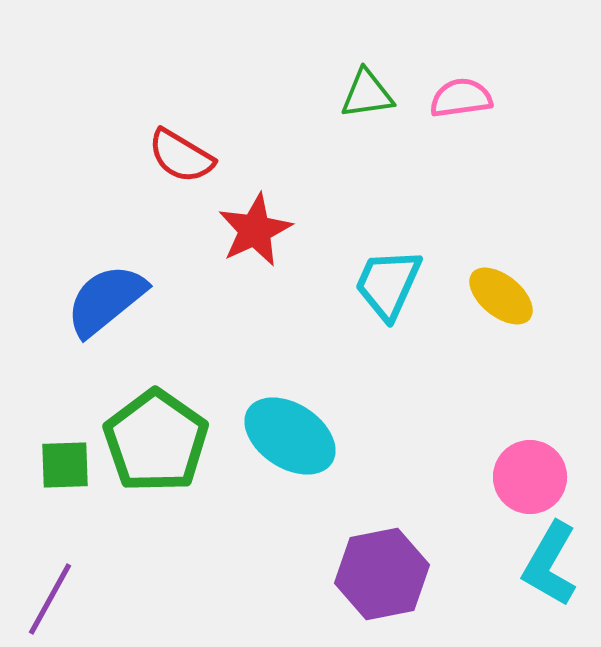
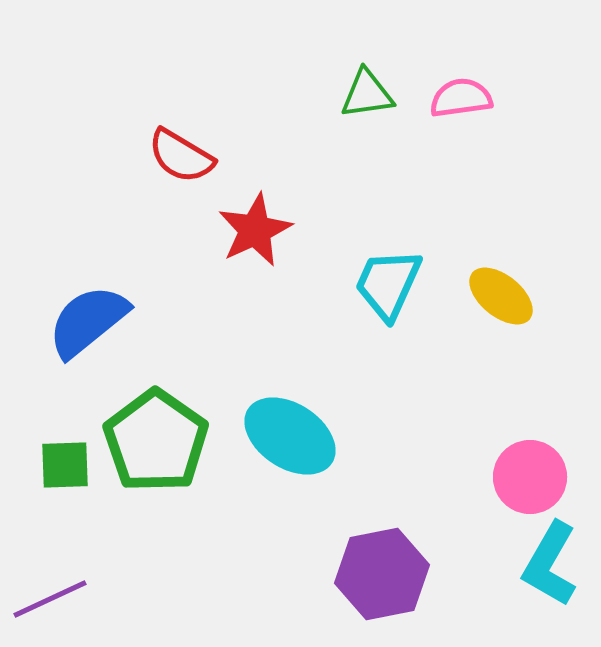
blue semicircle: moved 18 px left, 21 px down
purple line: rotated 36 degrees clockwise
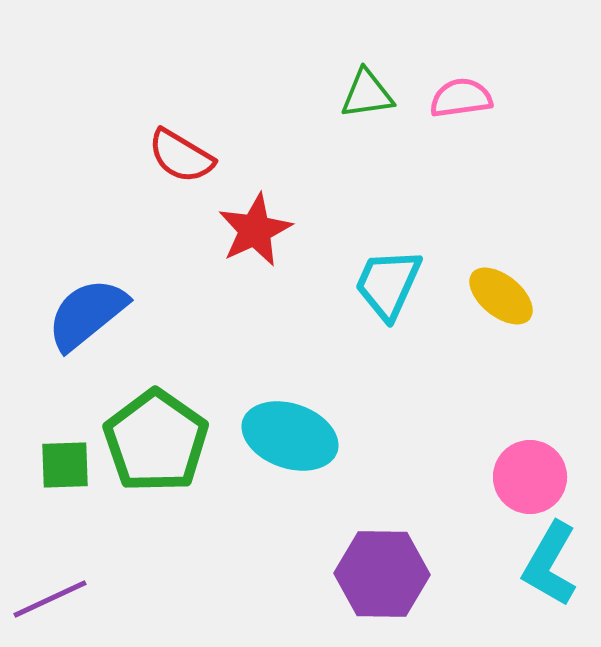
blue semicircle: moved 1 px left, 7 px up
cyan ellipse: rotated 14 degrees counterclockwise
purple hexagon: rotated 12 degrees clockwise
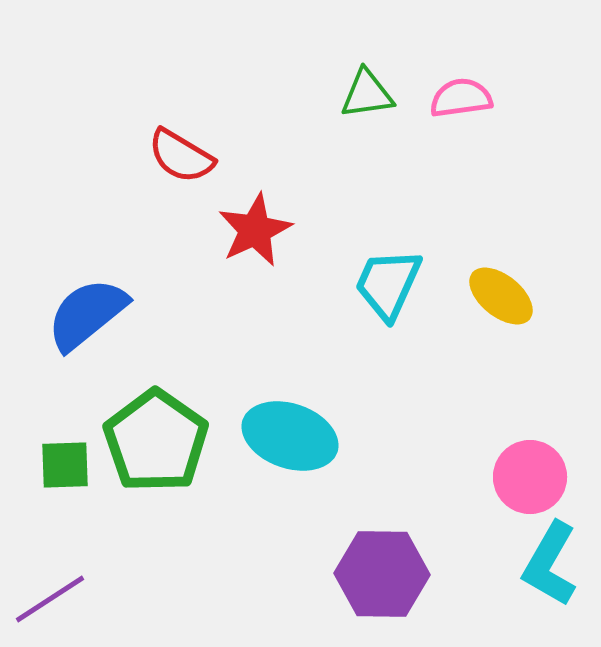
purple line: rotated 8 degrees counterclockwise
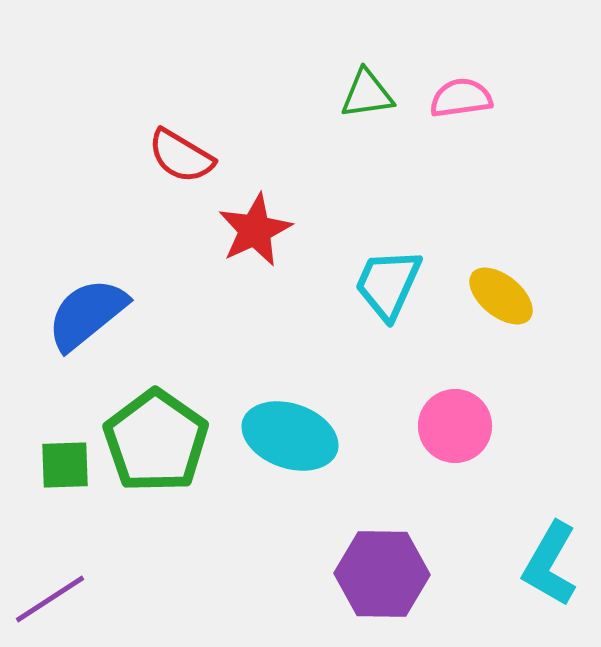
pink circle: moved 75 px left, 51 px up
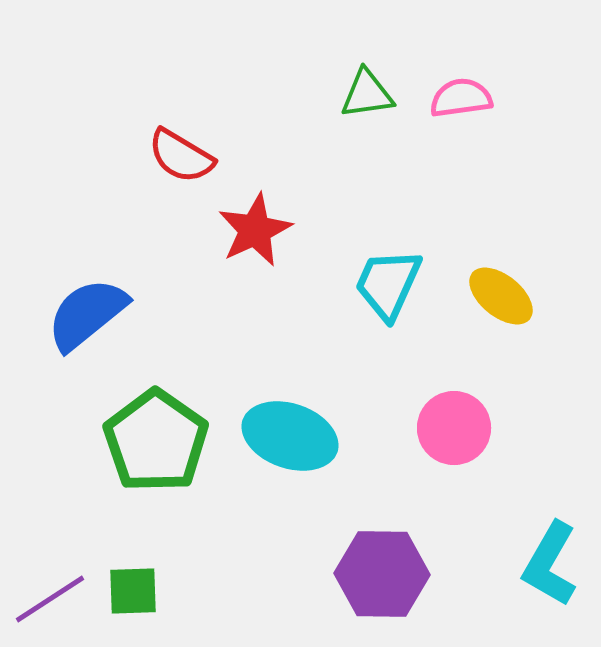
pink circle: moved 1 px left, 2 px down
green square: moved 68 px right, 126 px down
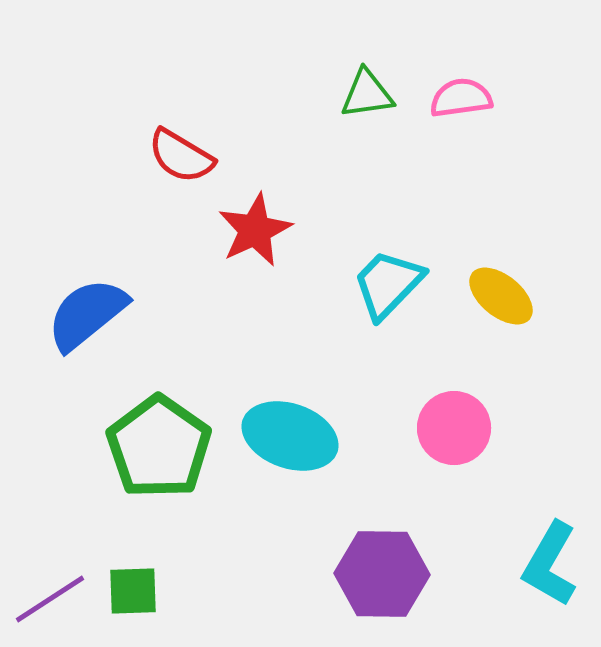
cyan trapezoid: rotated 20 degrees clockwise
green pentagon: moved 3 px right, 6 px down
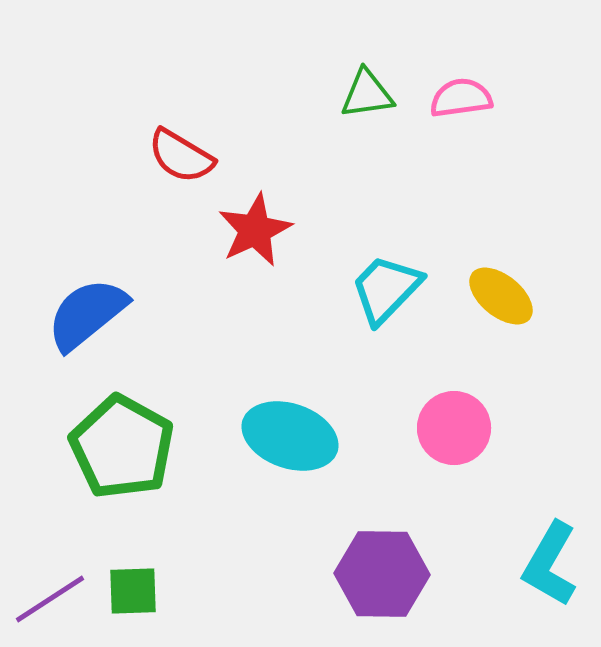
cyan trapezoid: moved 2 px left, 5 px down
green pentagon: moved 37 px left; rotated 6 degrees counterclockwise
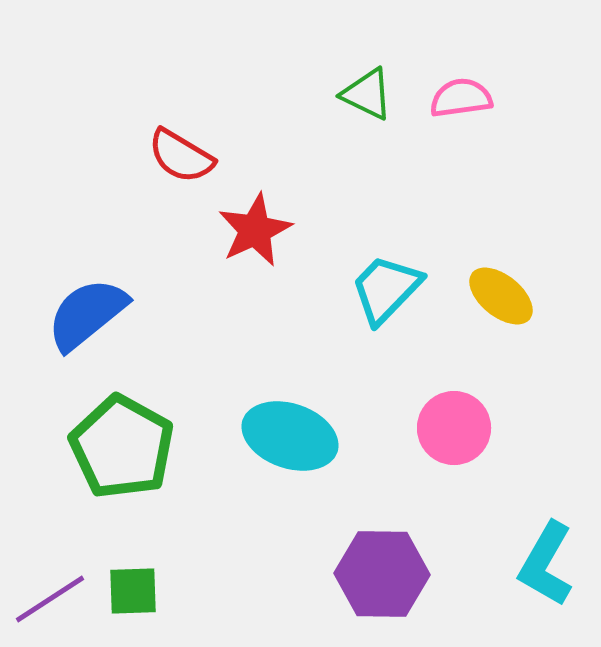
green triangle: rotated 34 degrees clockwise
cyan L-shape: moved 4 px left
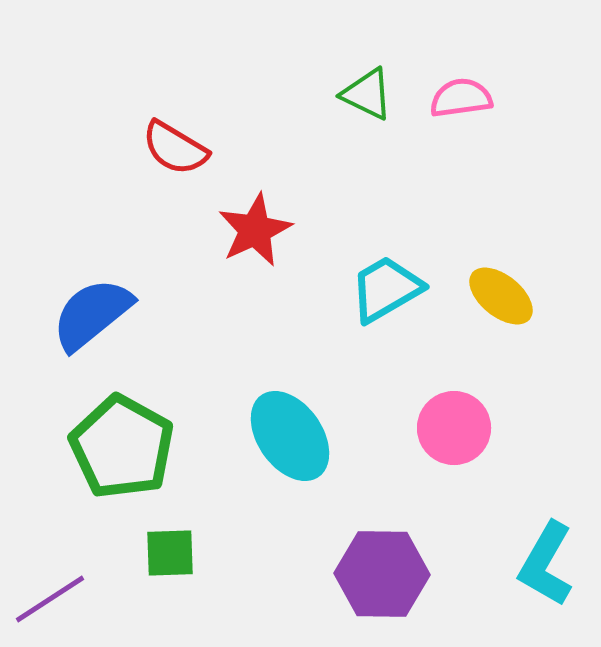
red semicircle: moved 6 px left, 8 px up
cyan trapezoid: rotated 16 degrees clockwise
blue semicircle: moved 5 px right
cyan ellipse: rotated 36 degrees clockwise
green square: moved 37 px right, 38 px up
